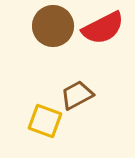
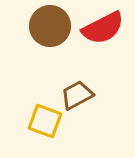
brown circle: moved 3 px left
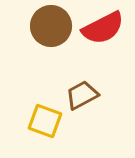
brown circle: moved 1 px right
brown trapezoid: moved 5 px right
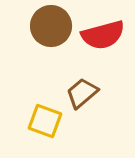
red semicircle: moved 7 px down; rotated 12 degrees clockwise
brown trapezoid: moved 2 px up; rotated 12 degrees counterclockwise
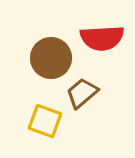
brown circle: moved 32 px down
red semicircle: moved 1 px left, 3 px down; rotated 12 degrees clockwise
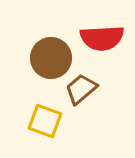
brown trapezoid: moved 1 px left, 4 px up
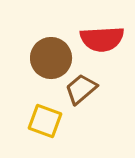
red semicircle: moved 1 px down
